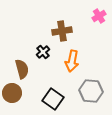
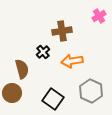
orange arrow: rotated 70 degrees clockwise
gray hexagon: rotated 20 degrees clockwise
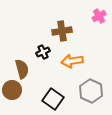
black cross: rotated 16 degrees clockwise
brown circle: moved 3 px up
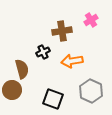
pink cross: moved 8 px left, 4 px down
black square: rotated 15 degrees counterclockwise
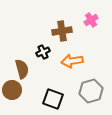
gray hexagon: rotated 20 degrees clockwise
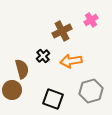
brown cross: rotated 18 degrees counterclockwise
black cross: moved 4 px down; rotated 16 degrees counterclockwise
orange arrow: moved 1 px left
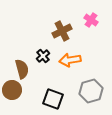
pink cross: rotated 24 degrees counterclockwise
orange arrow: moved 1 px left, 1 px up
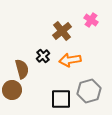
brown cross: rotated 12 degrees counterclockwise
gray hexagon: moved 2 px left
black square: moved 8 px right; rotated 20 degrees counterclockwise
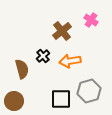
orange arrow: moved 1 px down
brown circle: moved 2 px right, 11 px down
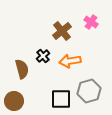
pink cross: moved 2 px down
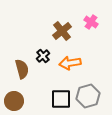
orange arrow: moved 2 px down
gray hexagon: moved 1 px left, 5 px down
